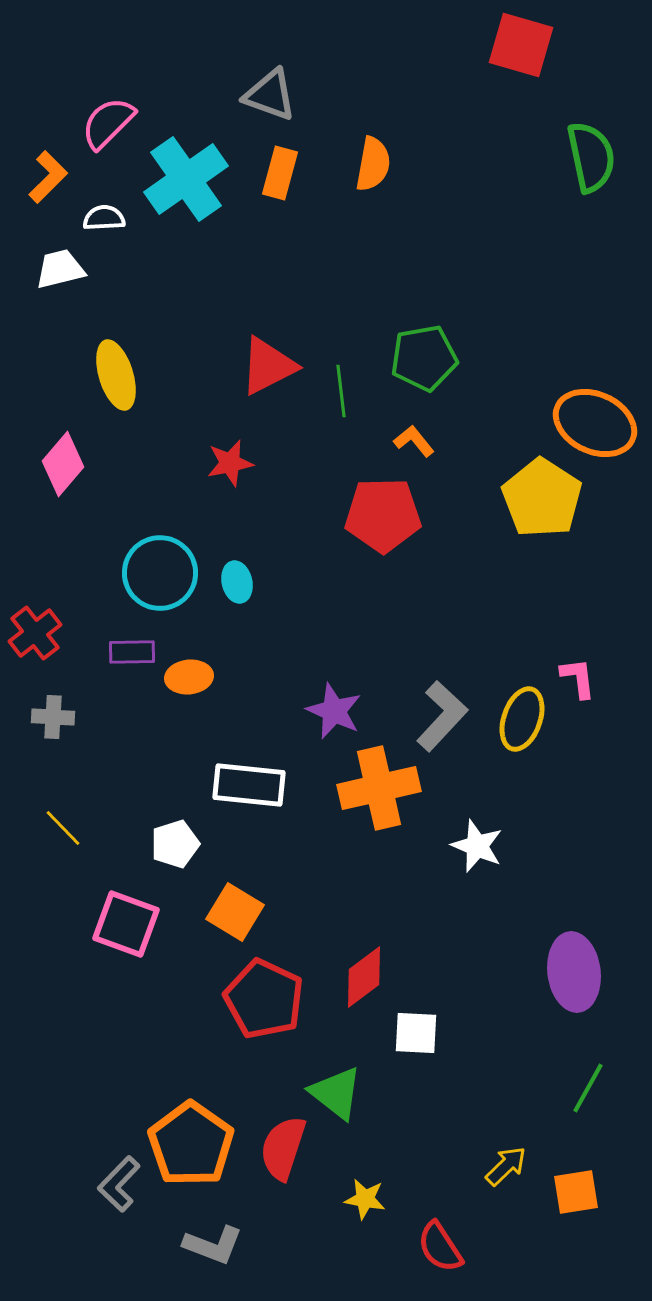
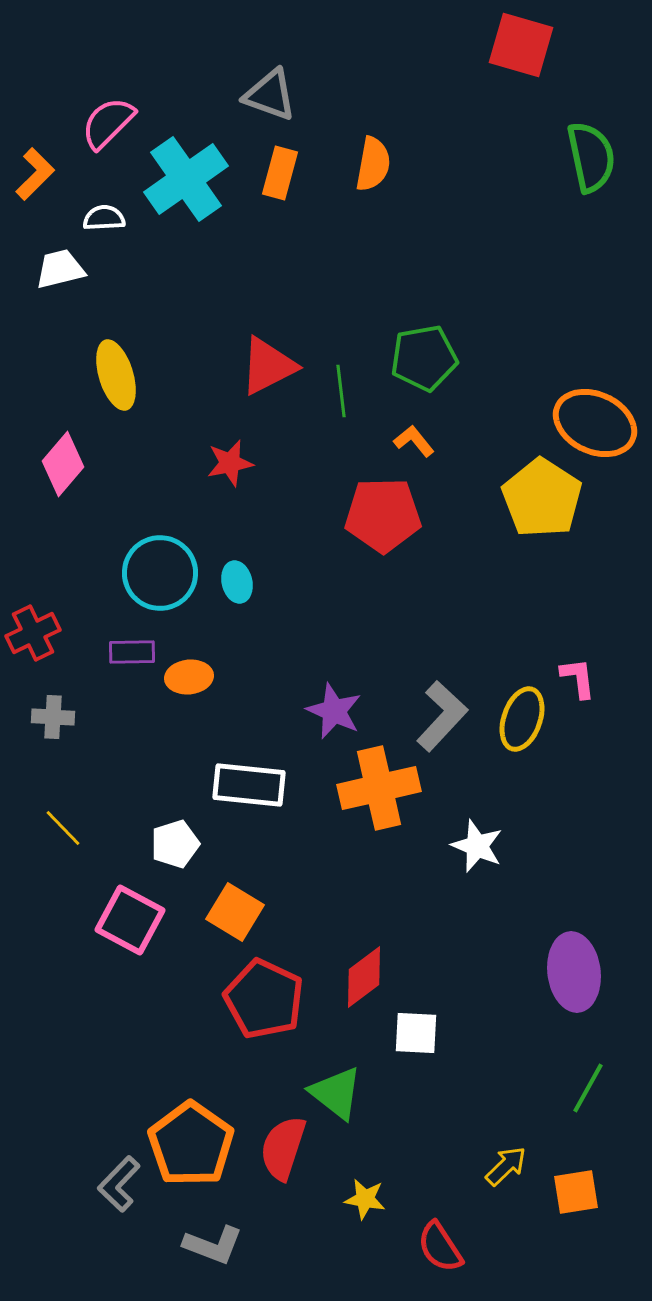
orange L-shape at (48, 177): moved 13 px left, 3 px up
red cross at (35, 633): moved 2 px left; rotated 12 degrees clockwise
pink square at (126, 924): moved 4 px right, 4 px up; rotated 8 degrees clockwise
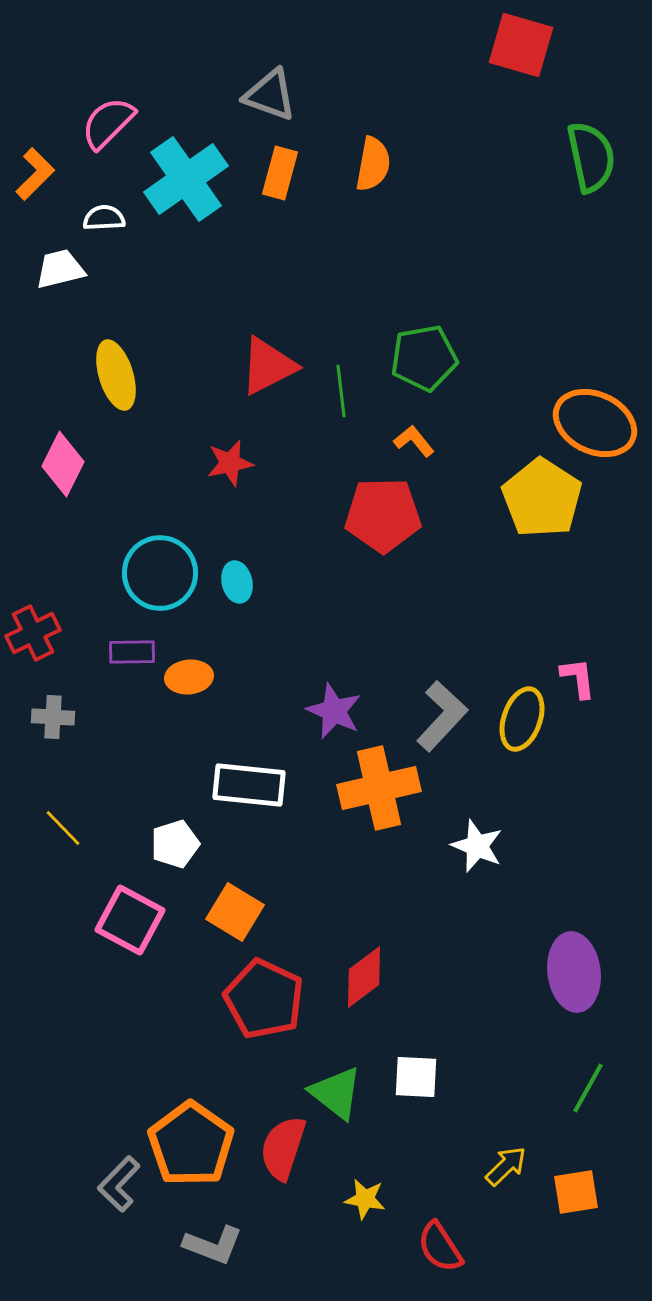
pink diamond at (63, 464): rotated 14 degrees counterclockwise
white square at (416, 1033): moved 44 px down
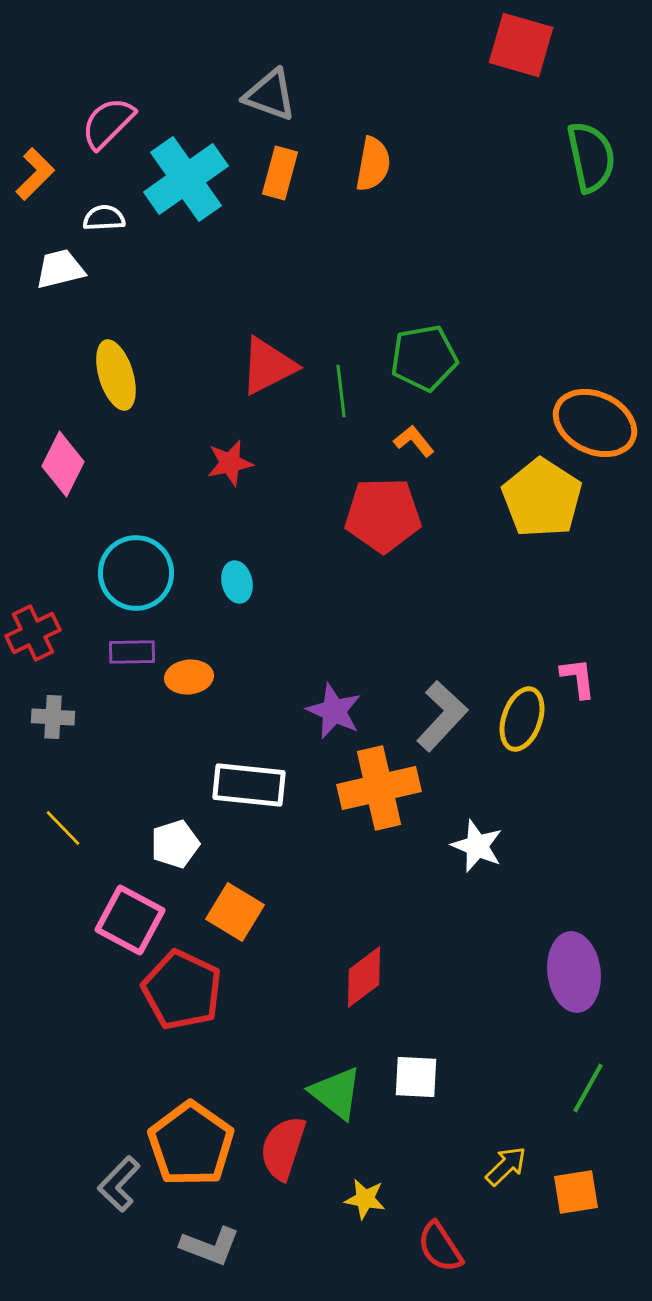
cyan circle at (160, 573): moved 24 px left
red pentagon at (264, 999): moved 82 px left, 9 px up
gray L-shape at (213, 1245): moved 3 px left, 1 px down
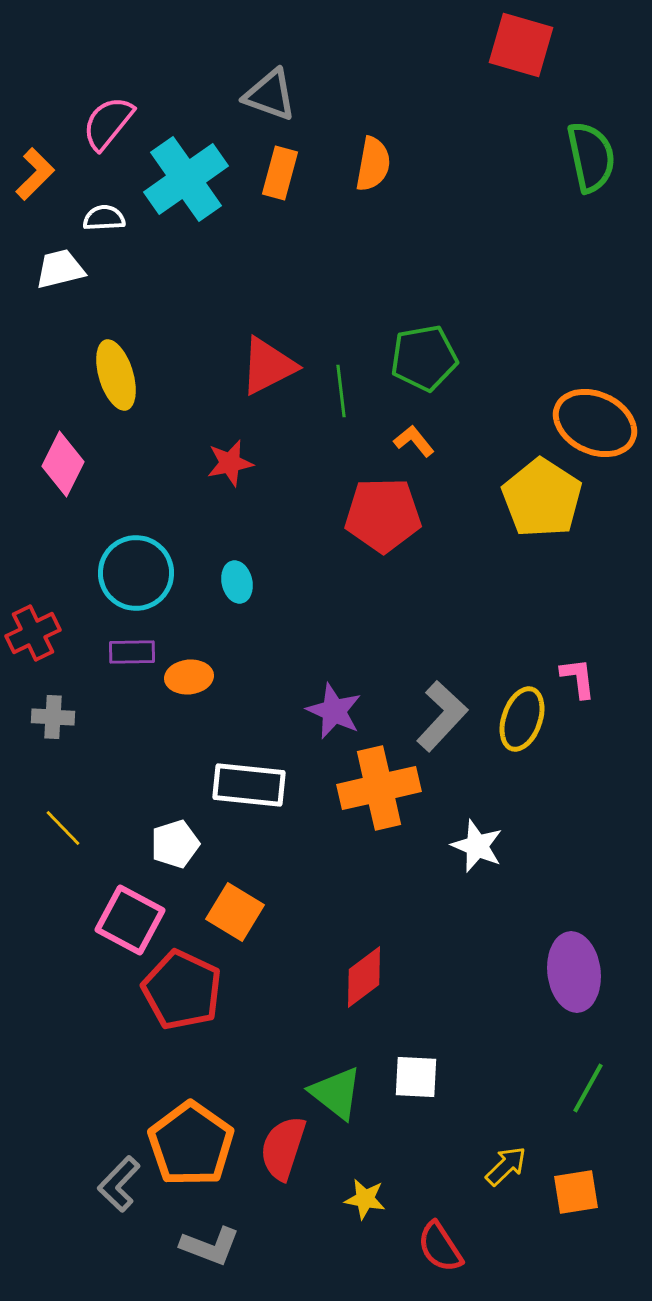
pink semicircle at (108, 123): rotated 6 degrees counterclockwise
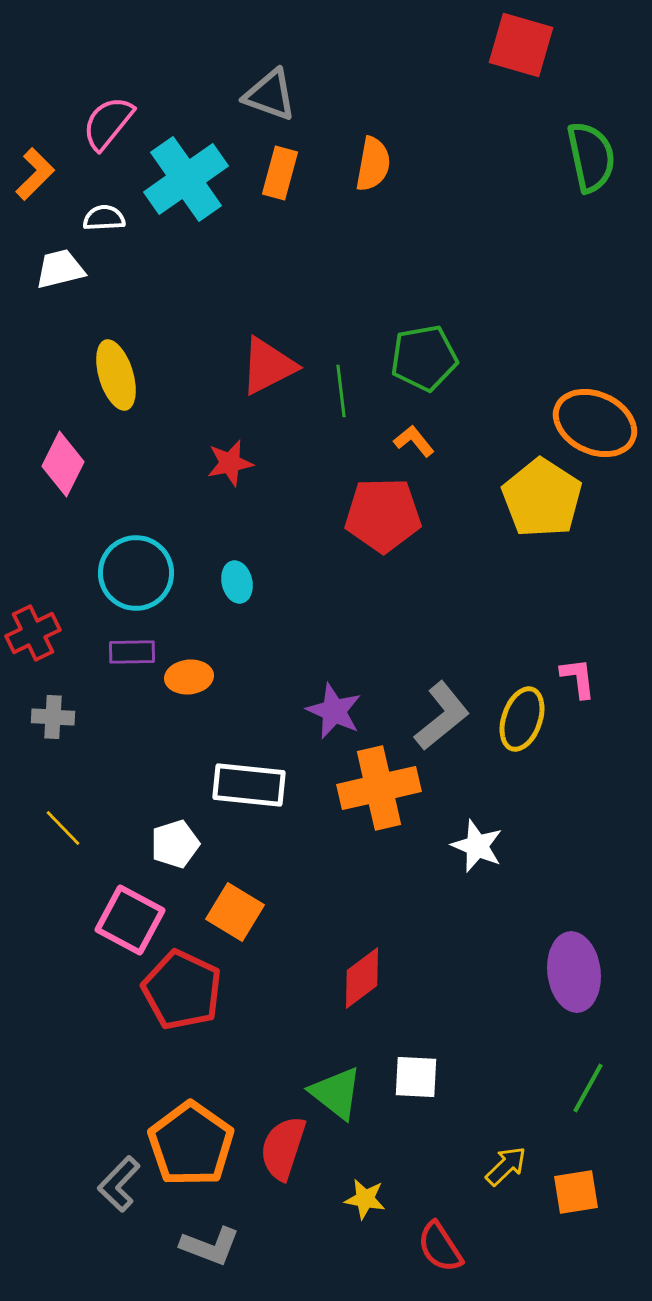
gray L-shape at (442, 716): rotated 8 degrees clockwise
red diamond at (364, 977): moved 2 px left, 1 px down
